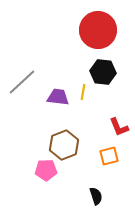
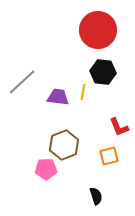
pink pentagon: moved 1 px up
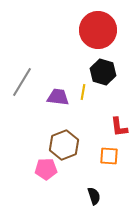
black hexagon: rotated 10 degrees clockwise
gray line: rotated 16 degrees counterclockwise
red L-shape: rotated 15 degrees clockwise
orange square: rotated 18 degrees clockwise
black semicircle: moved 2 px left
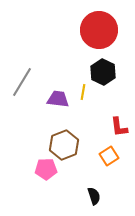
red circle: moved 1 px right
black hexagon: rotated 10 degrees clockwise
purple trapezoid: moved 2 px down
orange square: rotated 36 degrees counterclockwise
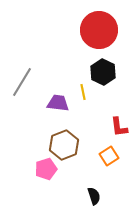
yellow line: rotated 21 degrees counterclockwise
purple trapezoid: moved 4 px down
pink pentagon: rotated 15 degrees counterclockwise
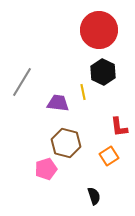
brown hexagon: moved 2 px right, 2 px up; rotated 24 degrees counterclockwise
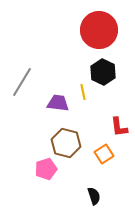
orange square: moved 5 px left, 2 px up
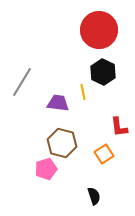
brown hexagon: moved 4 px left
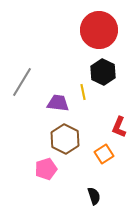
red L-shape: rotated 30 degrees clockwise
brown hexagon: moved 3 px right, 4 px up; rotated 12 degrees clockwise
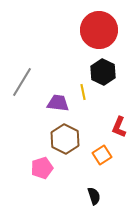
orange square: moved 2 px left, 1 px down
pink pentagon: moved 4 px left, 1 px up
